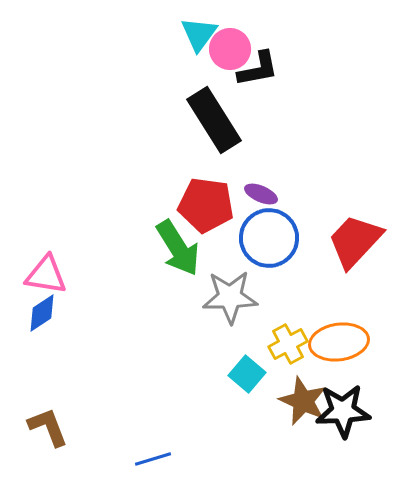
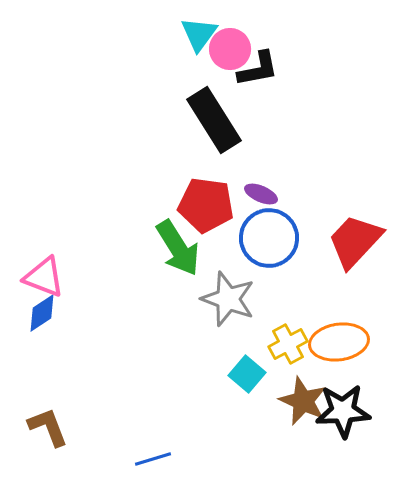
pink triangle: moved 2 px left, 2 px down; rotated 12 degrees clockwise
gray star: moved 2 px left, 2 px down; rotated 22 degrees clockwise
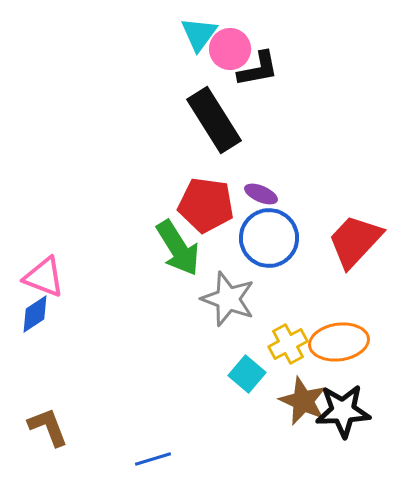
blue diamond: moved 7 px left, 1 px down
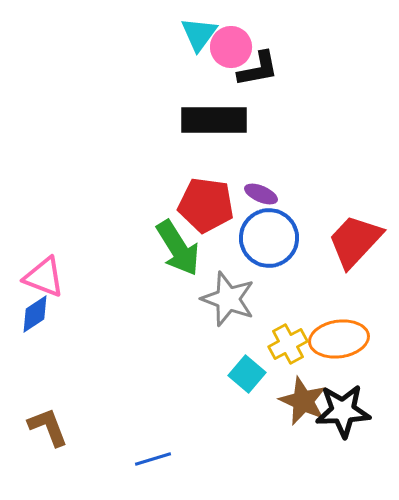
pink circle: moved 1 px right, 2 px up
black rectangle: rotated 58 degrees counterclockwise
orange ellipse: moved 3 px up
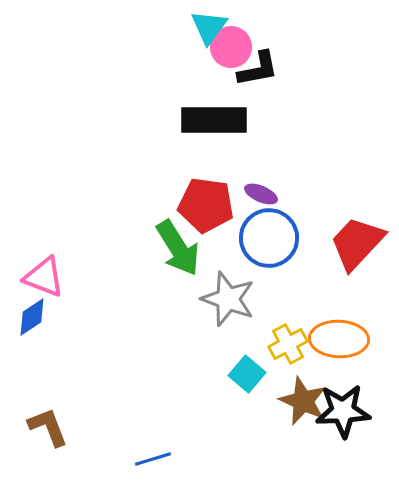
cyan triangle: moved 10 px right, 7 px up
red trapezoid: moved 2 px right, 2 px down
blue diamond: moved 3 px left, 3 px down
orange ellipse: rotated 10 degrees clockwise
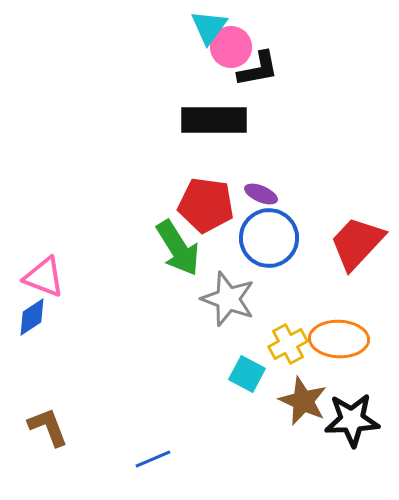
cyan square: rotated 12 degrees counterclockwise
black star: moved 9 px right, 9 px down
blue line: rotated 6 degrees counterclockwise
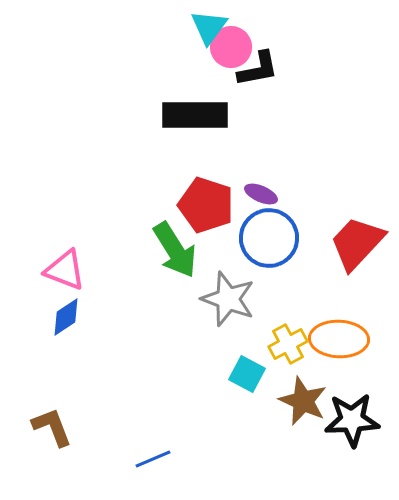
black rectangle: moved 19 px left, 5 px up
red pentagon: rotated 10 degrees clockwise
green arrow: moved 3 px left, 2 px down
pink triangle: moved 21 px right, 7 px up
blue diamond: moved 34 px right
brown L-shape: moved 4 px right
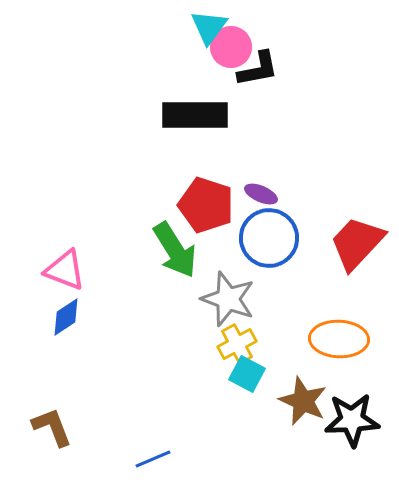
yellow cross: moved 51 px left
